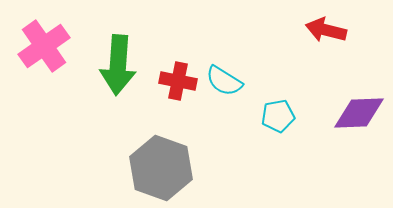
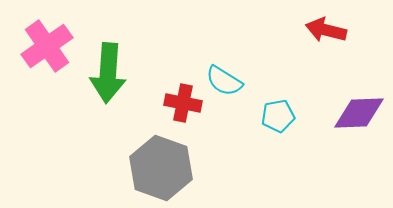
pink cross: moved 3 px right
green arrow: moved 10 px left, 8 px down
red cross: moved 5 px right, 22 px down
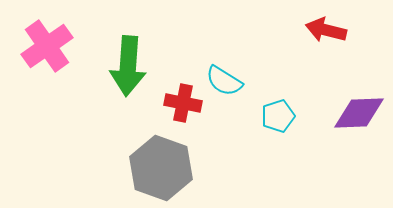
green arrow: moved 20 px right, 7 px up
cyan pentagon: rotated 8 degrees counterclockwise
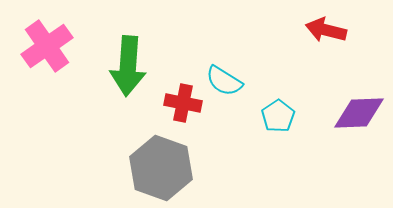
cyan pentagon: rotated 16 degrees counterclockwise
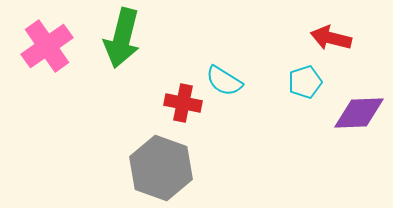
red arrow: moved 5 px right, 8 px down
green arrow: moved 6 px left, 28 px up; rotated 10 degrees clockwise
cyan pentagon: moved 27 px right, 34 px up; rotated 16 degrees clockwise
